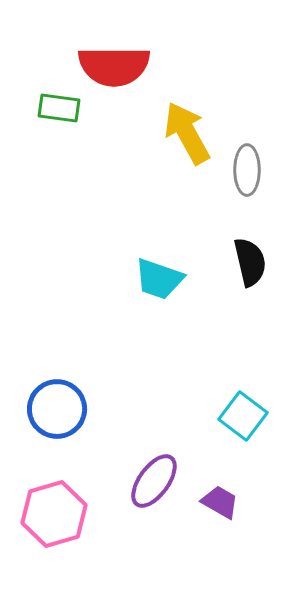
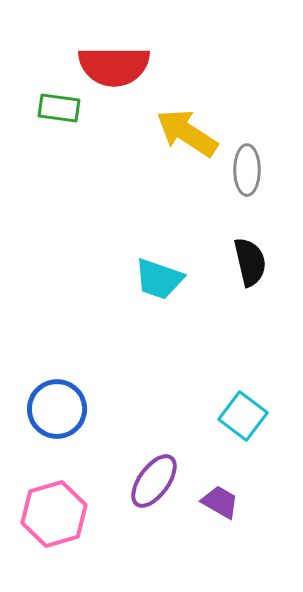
yellow arrow: rotated 28 degrees counterclockwise
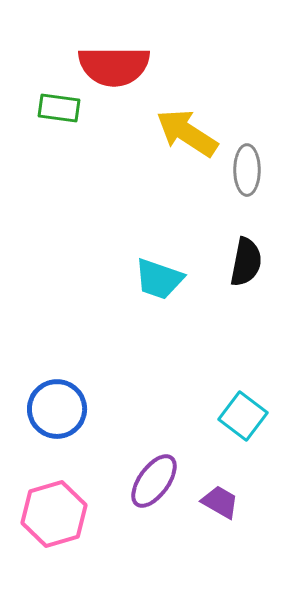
black semicircle: moved 4 px left; rotated 24 degrees clockwise
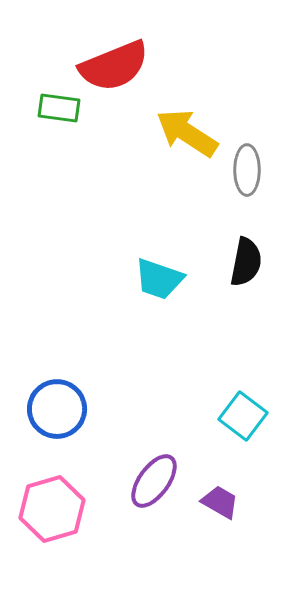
red semicircle: rotated 22 degrees counterclockwise
pink hexagon: moved 2 px left, 5 px up
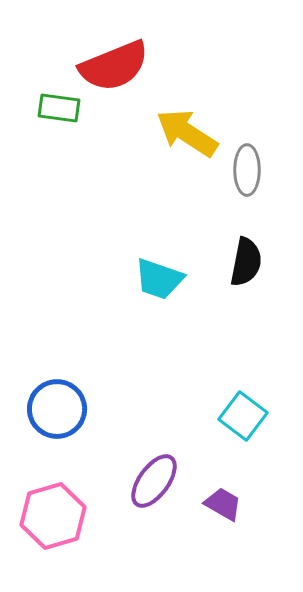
purple trapezoid: moved 3 px right, 2 px down
pink hexagon: moved 1 px right, 7 px down
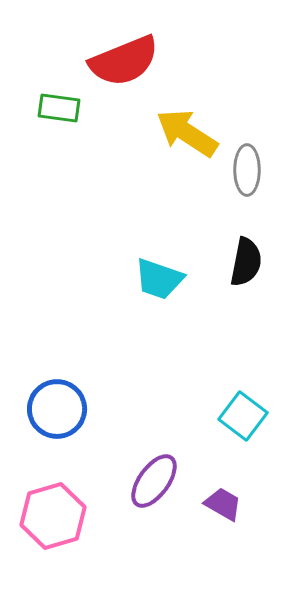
red semicircle: moved 10 px right, 5 px up
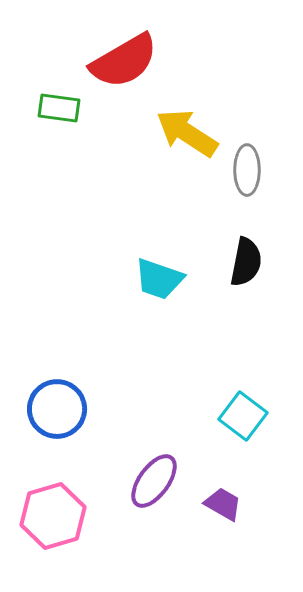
red semicircle: rotated 8 degrees counterclockwise
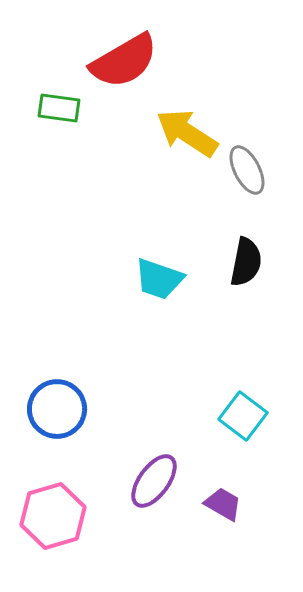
gray ellipse: rotated 27 degrees counterclockwise
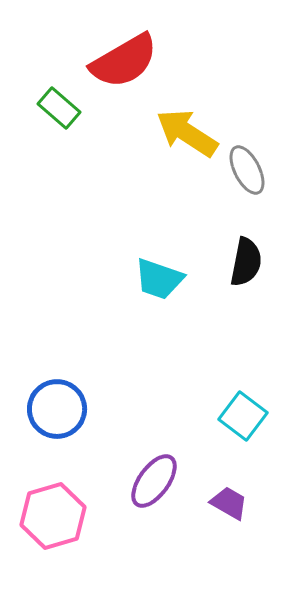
green rectangle: rotated 33 degrees clockwise
purple trapezoid: moved 6 px right, 1 px up
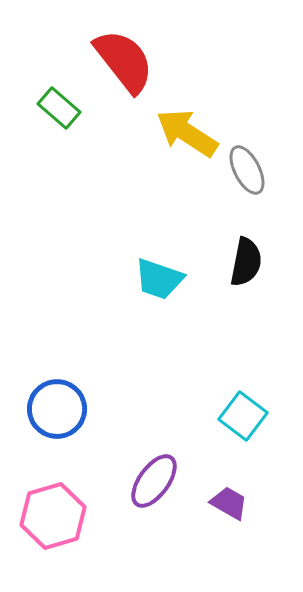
red semicircle: rotated 98 degrees counterclockwise
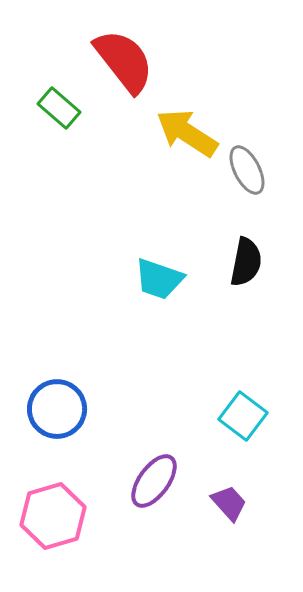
purple trapezoid: rotated 18 degrees clockwise
